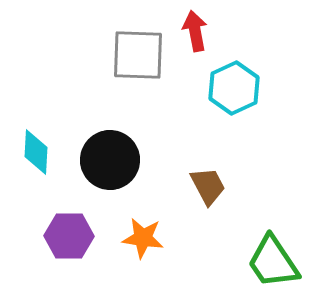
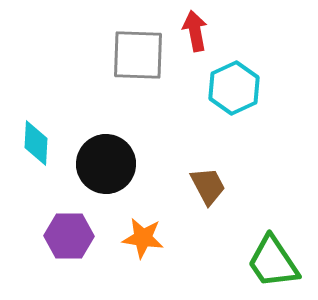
cyan diamond: moved 9 px up
black circle: moved 4 px left, 4 px down
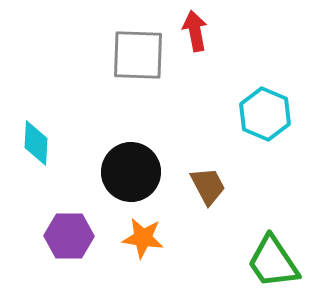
cyan hexagon: moved 31 px right, 26 px down; rotated 12 degrees counterclockwise
black circle: moved 25 px right, 8 px down
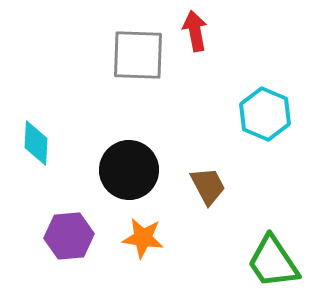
black circle: moved 2 px left, 2 px up
purple hexagon: rotated 6 degrees counterclockwise
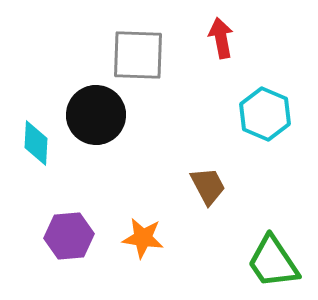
red arrow: moved 26 px right, 7 px down
black circle: moved 33 px left, 55 px up
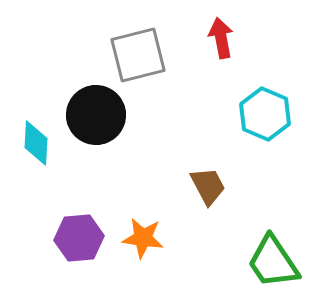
gray square: rotated 16 degrees counterclockwise
purple hexagon: moved 10 px right, 2 px down
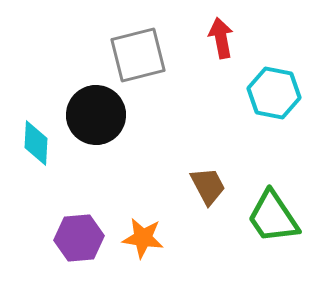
cyan hexagon: moved 9 px right, 21 px up; rotated 12 degrees counterclockwise
green trapezoid: moved 45 px up
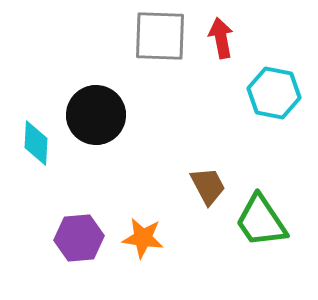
gray square: moved 22 px right, 19 px up; rotated 16 degrees clockwise
green trapezoid: moved 12 px left, 4 px down
